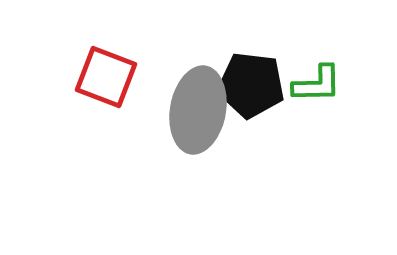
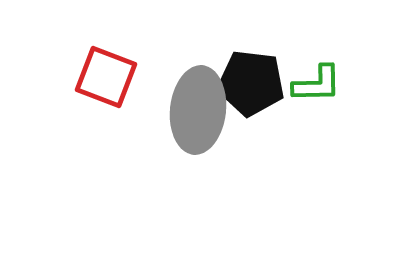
black pentagon: moved 2 px up
gray ellipse: rotated 4 degrees counterclockwise
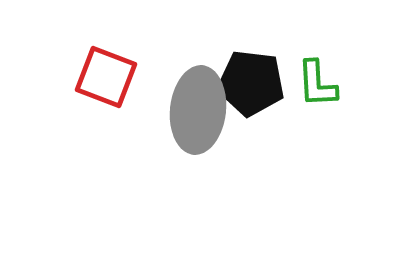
green L-shape: rotated 88 degrees clockwise
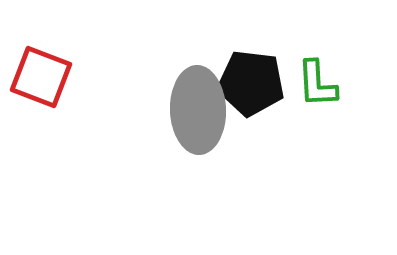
red square: moved 65 px left
gray ellipse: rotated 8 degrees counterclockwise
